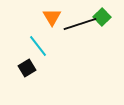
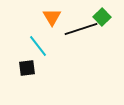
black line: moved 1 px right, 5 px down
black square: rotated 24 degrees clockwise
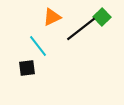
orange triangle: rotated 36 degrees clockwise
black line: rotated 20 degrees counterclockwise
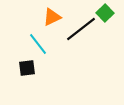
green square: moved 3 px right, 4 px up
cyan line: moved 2 px up
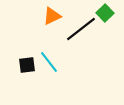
orange triangle: moved 1 px up
cyan line: moved 11 px right, 18 px down
black square: moved 3 px up
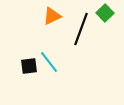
black line: rotated 32 degrees counterclockwise
black square: moved 2 px right, 1 px down
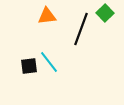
orange triangle: moved 5 px left; rotated 18 degrees clockwise
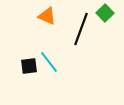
orange triangle: rotated 30 degrees clockwise
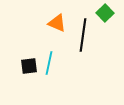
orange triangle: moved 10 px right, 7 px down
black line: moved 2 px right, 6 px down; rotated 12 degrees counterclockwise
cyan line: moved 1 px down; rotated 50 degrees clockwise
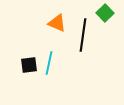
black square: moved 1 px up
